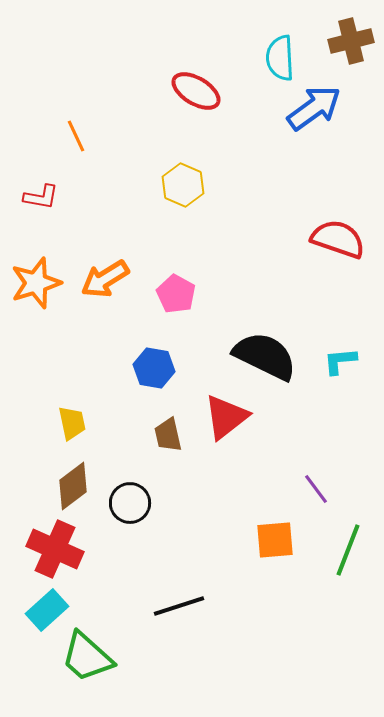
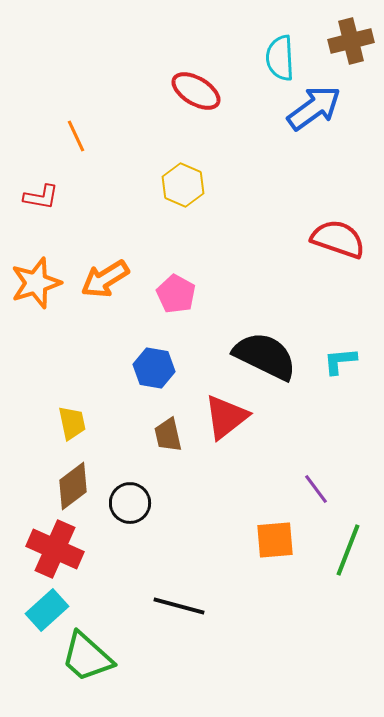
black line: rotated 33 degrees clockwise
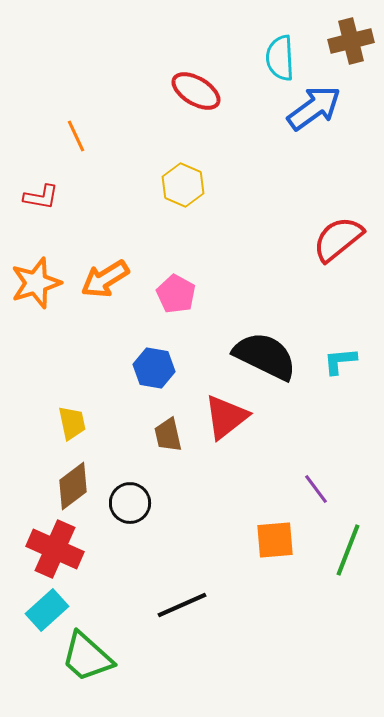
red semicircle: rotated 58 degrees counterclockwise
black line: moved 3 px right, 1 px up; rotated 39 degrees counterclockwise
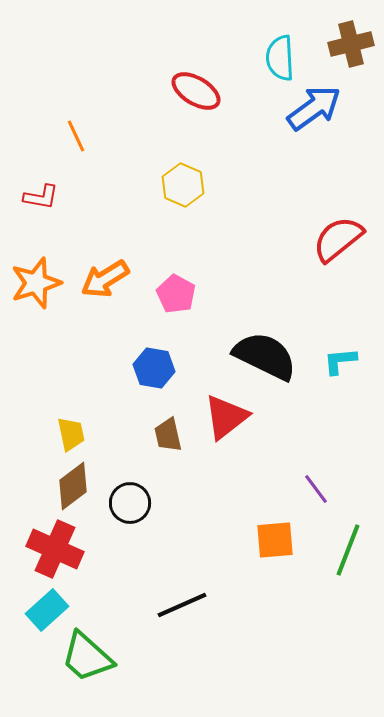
brown cross: moved 3 px down
yellow trapezoid: moved 1 px left, 11 px down
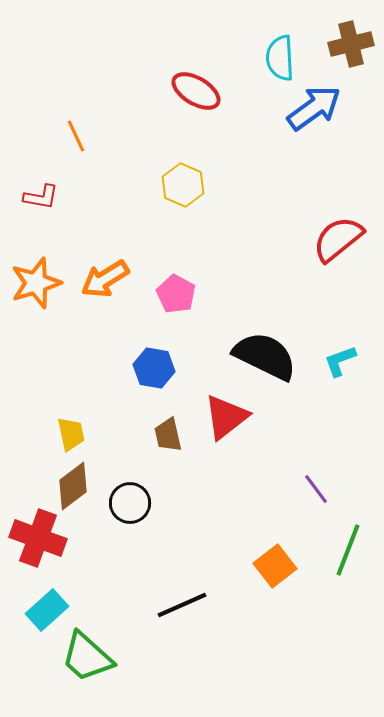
cyan L-shape: rotated 15 degrees counterclockwise
orange square: moved 26 px down; rotated 33 degrees counterclockwise
red cross: moved 17 px left, 11 px up; rotated 4 degrees counterclockwise
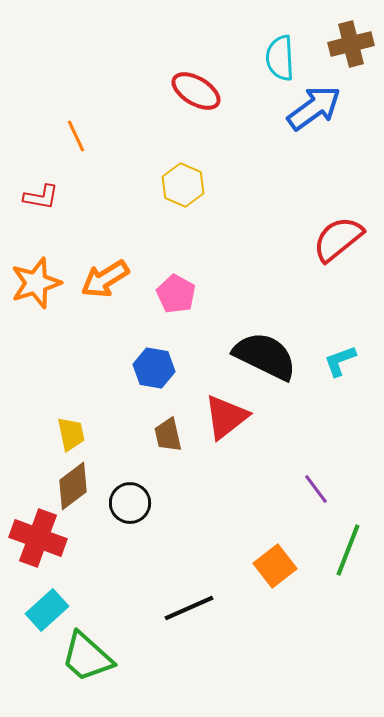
black line: moved 7 px right, 3 px down
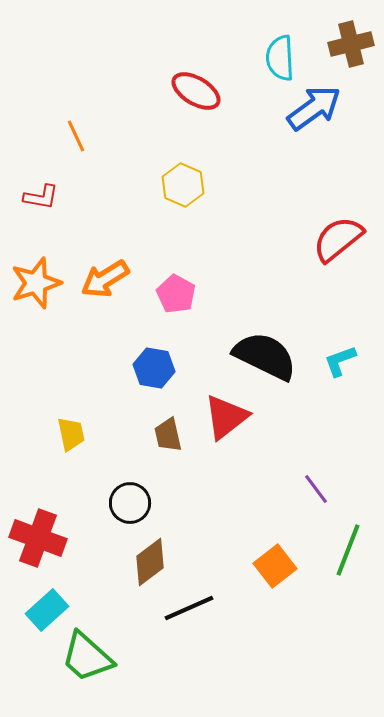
brown diamond: moved 77 px right, 76 px down
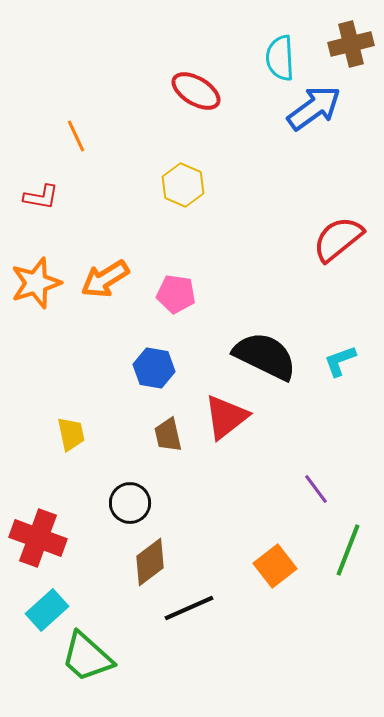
pink pentagon: rotated 21 degrees counterclockwise
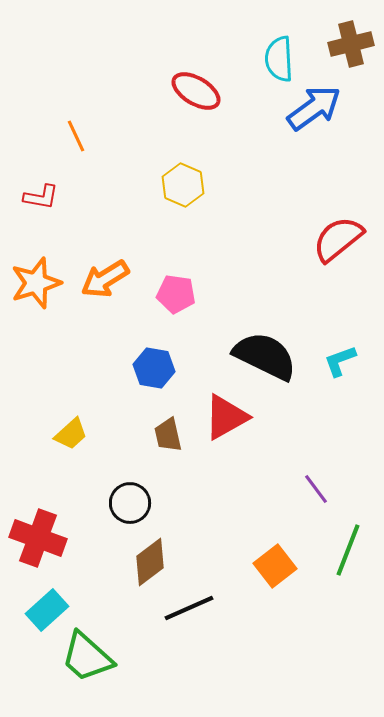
cyan semicircle: moved 1 px left, 1 px down
red triangle: rotated 9 degrees clockwise
yellow trapezoid: rotated 60 degrees clockwise
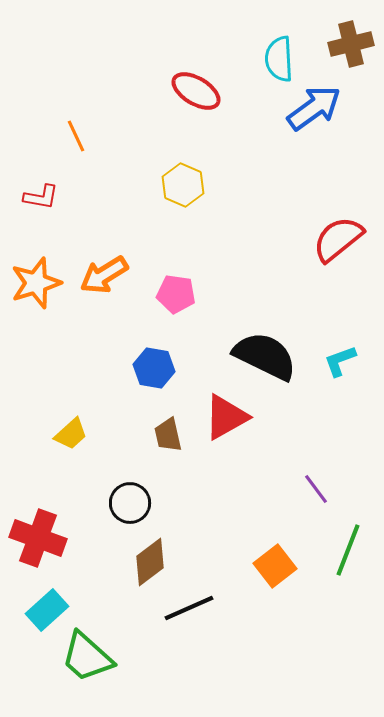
orange arrow: moved 1 px left, 4 px up
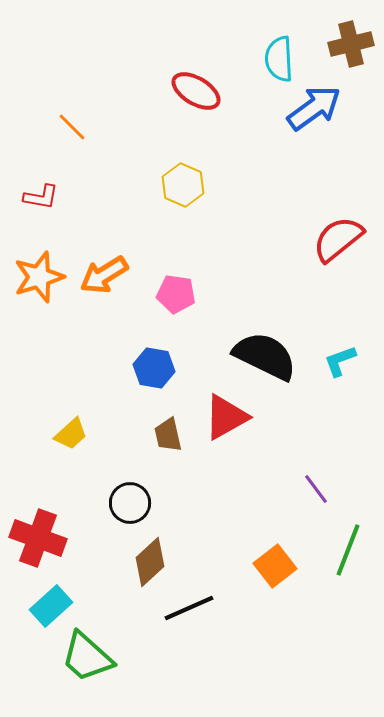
orange line: moved 4 px left, 9 px up; rotated 20 degrees counterclockwise
orange star: moved 3 px right, 6 px up
brown diamond: rotated 6 degrees counterclockwise
cyan rectangle: moved 4 px right, 4 px up
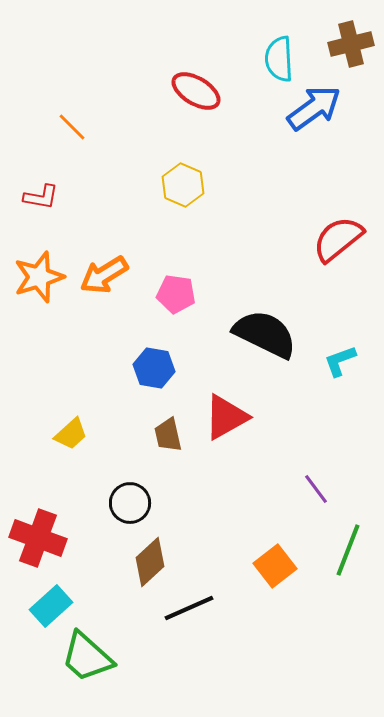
black semicircle: moved 22 px up
